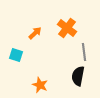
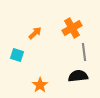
orange cross: moved 5 px right; rotated 24 degrees clockwise
cyan square: moved 1 px right
black semicircle: rotated 72 degrees clockwise
orange star: rotated 14 degrees clockwise
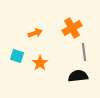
orange arrow: rotated 24 degrees clockwise
cyan square: moved 1 px down
orange star: moved 22 px up
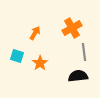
orange arrow: rotated 40 degrees counterclockwise
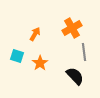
orange arrow: moved 1 px down
black semicircle: moved 3 px left; rotated 54 degrees clockwise
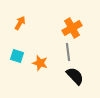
orange arrow: moved 15 px left, 11 px up
gray line: moved 16 px left
orange star: rotated 21 degrees counterclockwise
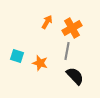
orange arrow: moved 27 px right, 1 px up
gray line: moved 1 px left, 1 px up; rotated 18 degrees clockwise
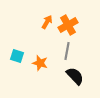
orange cross: moved 4 px left, 3 px up
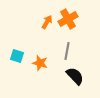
orange cross: moved 6 px up
